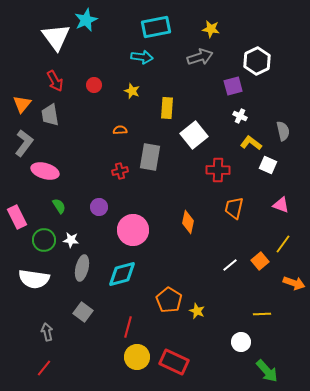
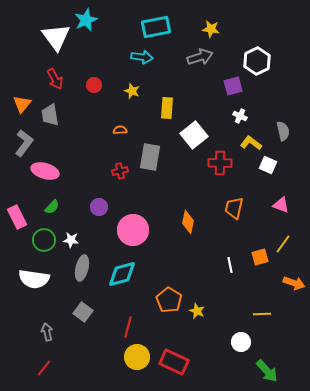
red arrow at (55, 81): moved 2 px up
red cross at (218, 170): moved 2 px right, 7 px up
green semicircle at (59, 206): moved 7 px left, 1 px down; rotated 77 degrees clockwise
orange square at (260, 261): moved 4 px up; rotated 24 degrees clockwise
white line at (230, 265): rotated 63 degrees counterclockwise
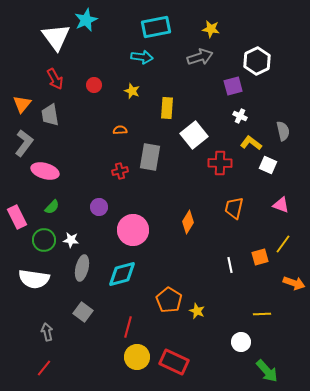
orange diamond at (188, 222): rotated 20 degrees clockwise
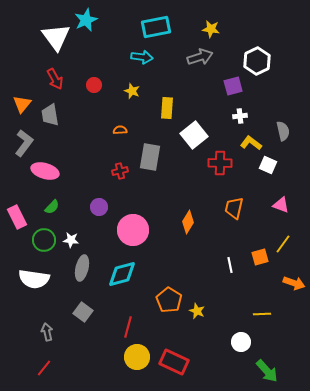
white cross at (240, 116): rotated 32 degrees counterclockwise
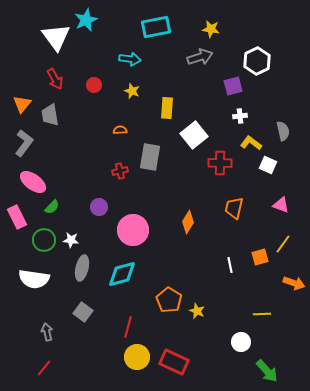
cyan arrow at (142, 57): moved 12 px left, 2 px down
pink ellipse at (45, 171): moved 12 px left, 11 px down; rotated 20 degrees clockwise
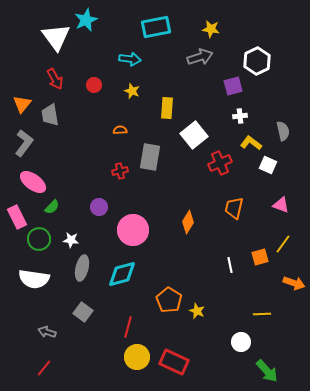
red cross at (220, 163): rotated 25 degrees counterclockwise
green circle at (44, 240): moved 5 px left, 1 px up
gray arrow at (47, 332): rotated 60 degrees counterclockwise
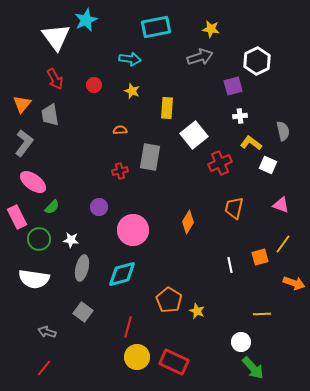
green arrow at (267, 371): moved 14 px left, 3 px up
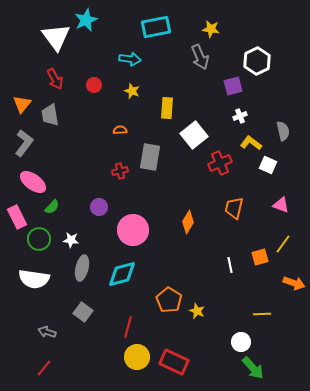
gray arrow at (200, 57): rotated 85 degrees clockwise
white cross at (240, 116): rotated 16 degrees counterclockwise
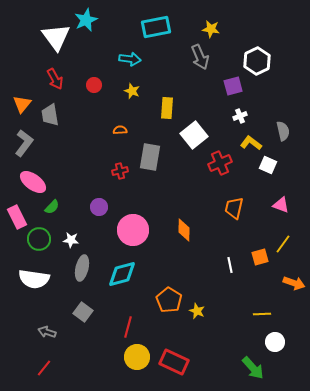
orange diamond at (188, 222): moved 4 px left, 8 px down; rotated 30 degrees counterclockwise
white circle at (241, 342): moved 34 px right
